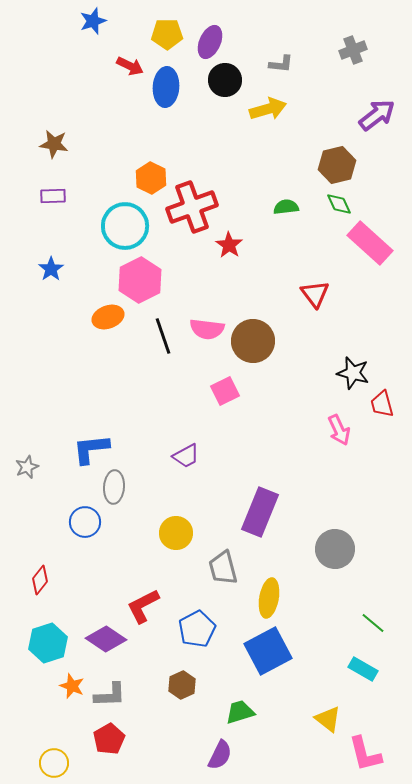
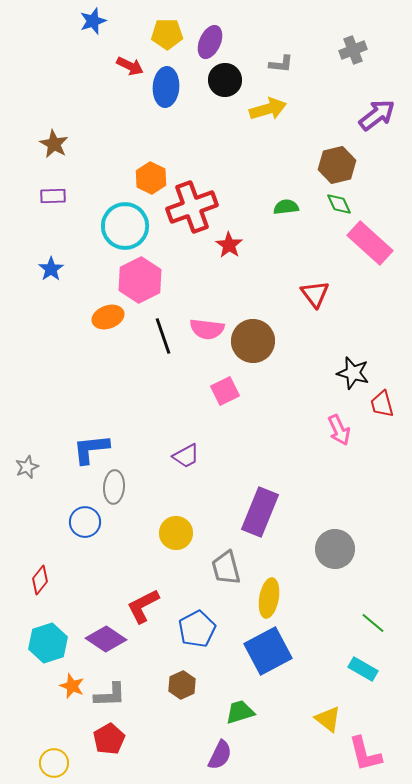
brown star at (54, 144): rotated 20 degrees clockwise
gray trapezoid at (223, 568): moved 3 px right
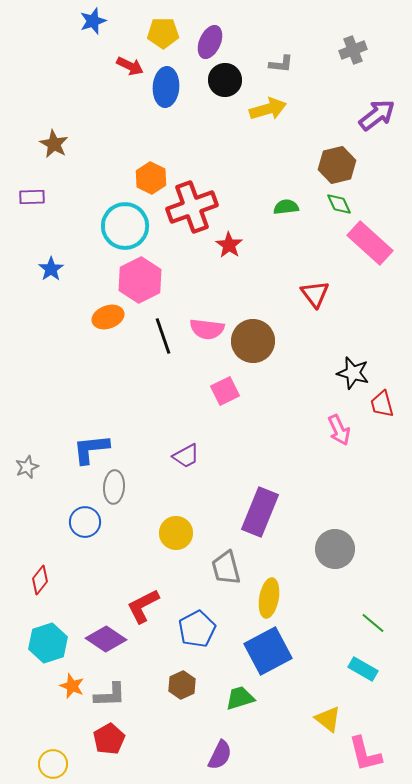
yellow pentagon at (167, 34): moved 4 px left, 1 px up
purple rectangle at (53, 196): moved 21 px left, 1 px down
green trapezoid at (240, 712): moved 14 px up
yellow circle at (54, 763): moved 1 px left, 1 px down
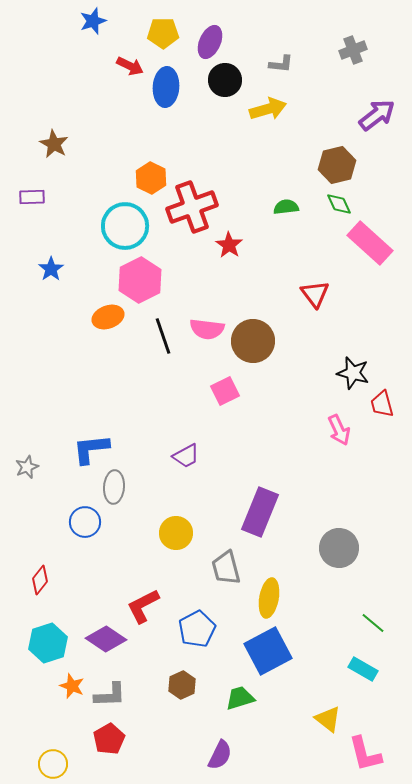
gray circle at (335, 549): moved 4 px right, 1 px up
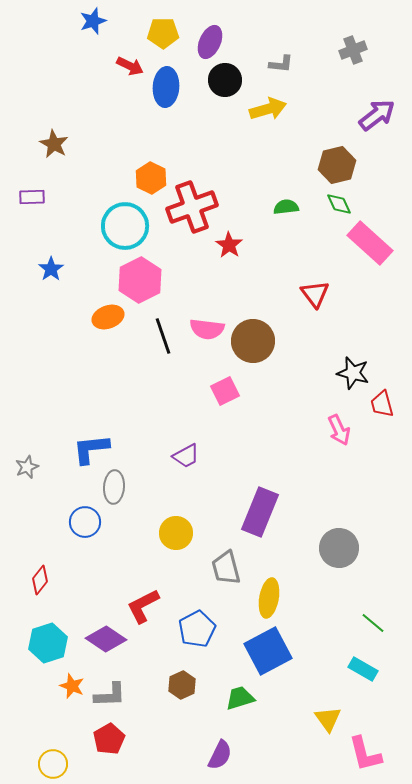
yellow triangle at (328, 719): rotated 16 degrees clockwise
